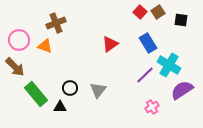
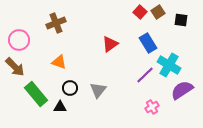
orange triangle: moved 14 px right, 16 px down
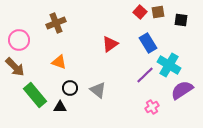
brown square: rotated 24 degrees clockwise
gray triangle: rotated 30 degrees counterclockwise
green rectangle: moved 1 px left, 1 px down
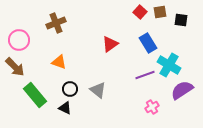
brown square: moved 2 px right
purple line: rotated 24 degrees clockwise
black circle: moved 1 px down
black triangle: moved 5 px right, 1 px down; rotated 24 degrees clockwise
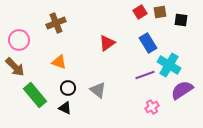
red square: rotated 16 degrees clockwise
red triangle: moved 3 px left, 1 px up
black circle: moved 2 px left, 1 px up
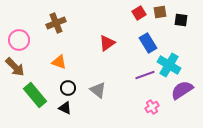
red square: moved 1 px left, 1 px down
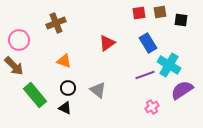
red square: rotated 24 degrees clockwise
orange triangle: moved 5 px right, 1 px up
brown arrow: moved 1 px left, 1 px up
